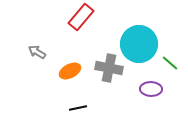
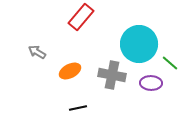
gray cross: moved 3 px right, 7 px down
purple ellipse: moved 6 px up
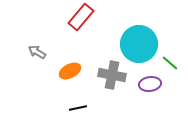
purple ellipse: moved 1 px left, 1 px down; rotated 10 degrees counterclockwise
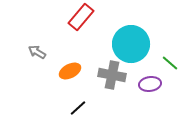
cyan circle: moved 8 px left
black line: rotated 30 degrees counterclockwise
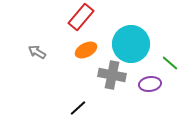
orange ellipse: moved 16 px right, 21 px up
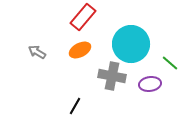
red rectangle: moved 2 px right
orange ellipse: moved 6 px left
gray cross: moved 1 px down
black line: moved 3 px left, 2 px up; rotated 18 degrees counterclockwise
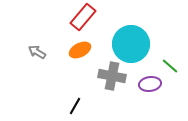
green line: moved 3 px down
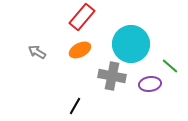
red rectangle: moved 1 px left
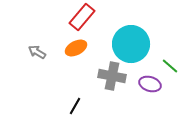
orange ellipse: moved 4 px left, 2 px up
purple ellipse: rotated 25 degrees clockwise
